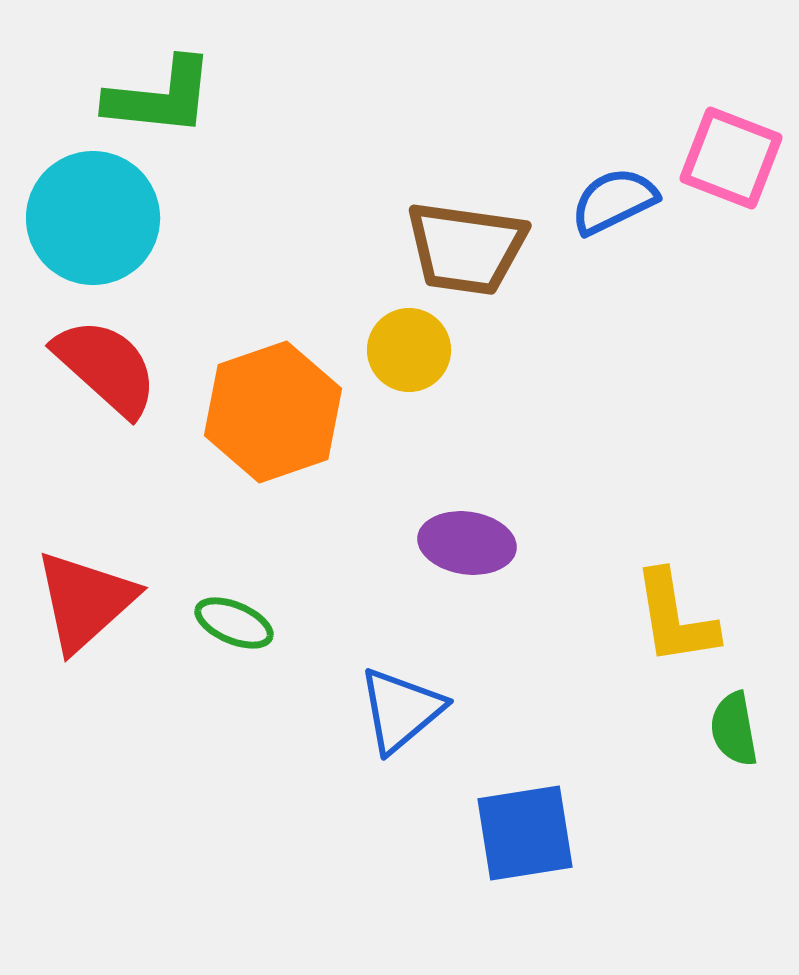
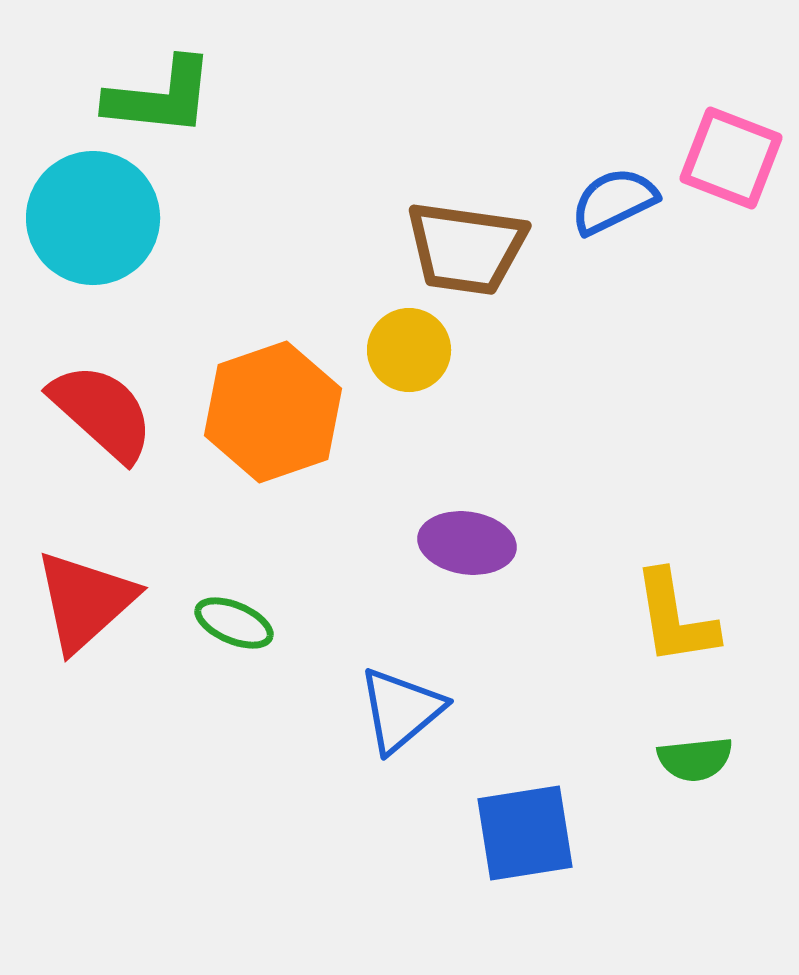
red semicircle: moved 4 px left, 45 px down
green semicircle: moved 39 px left, 30 px down; rotated 86 degrees counterclockwise
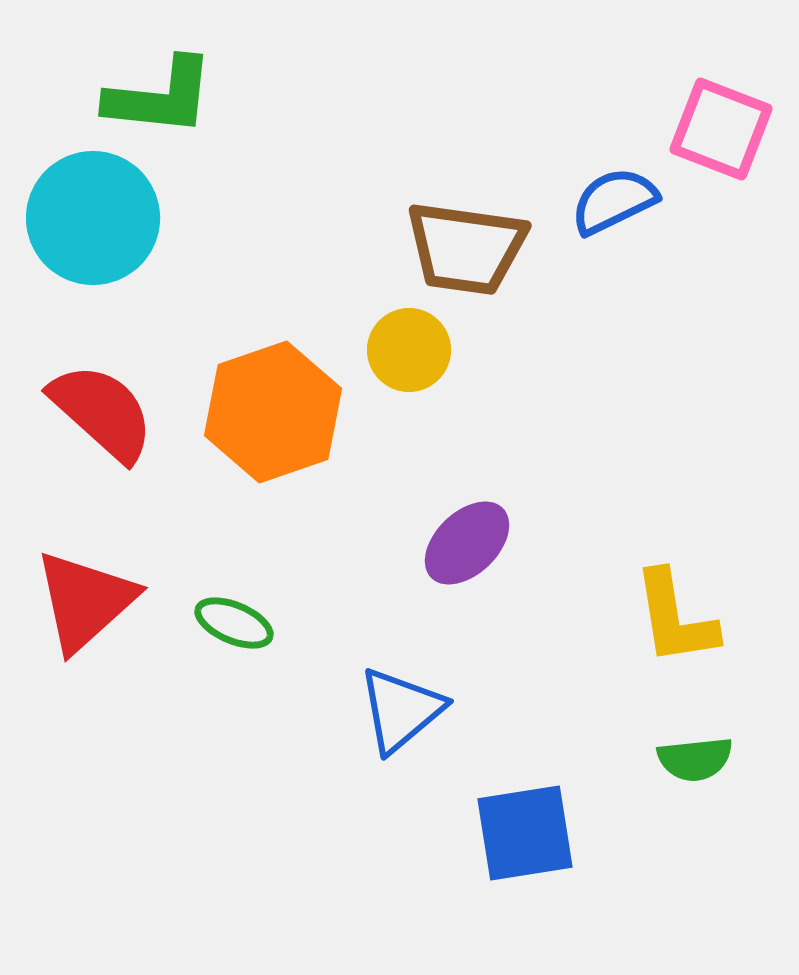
pink square: moved 10 px left, 29 px up
purple ellipse: rotated 52 degrees counterclockwise
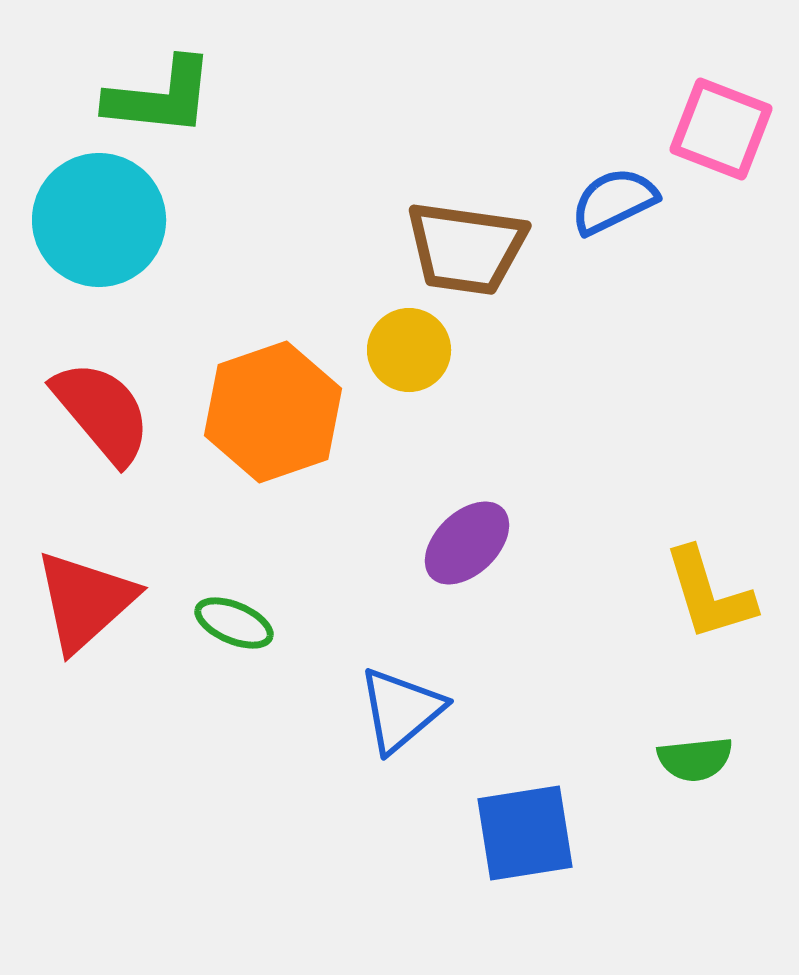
cyan circle: moved 6 px right, 2 px down
red semicircle: rotated 8 degrees clockwise
yellow L-shape: moved 34 px right, 24 px up; rotated 8 degrees counterclockwise
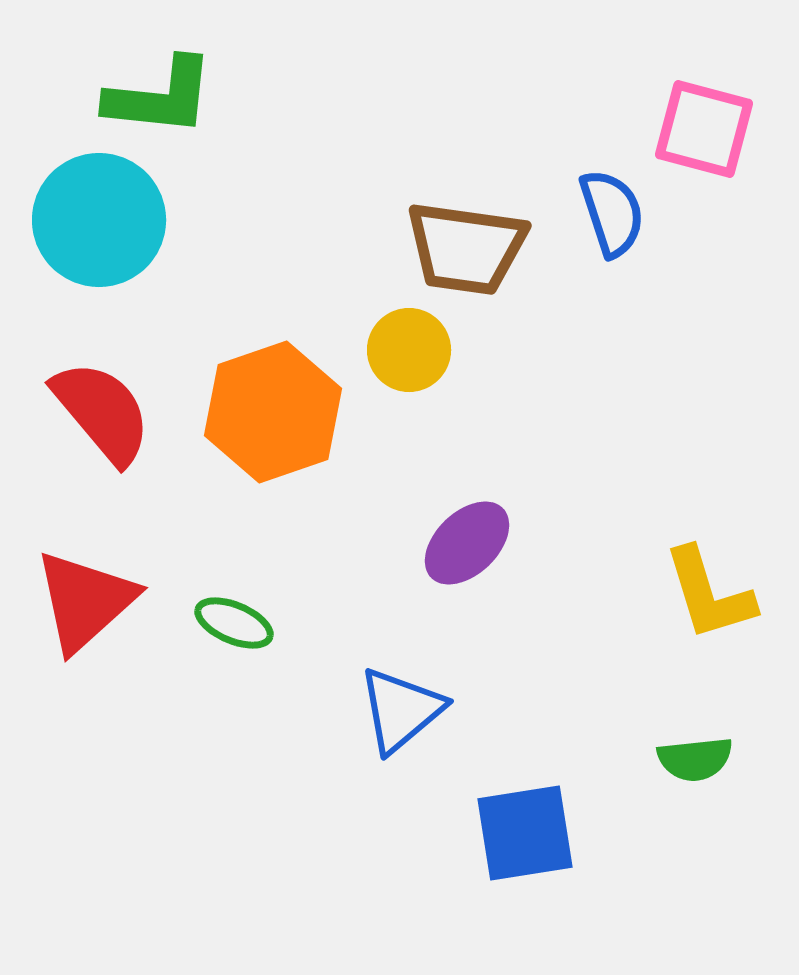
pink square: moved 17 px left; rotated 6 degrees counterclockwise
blue semicircle: moved 2 px left, 12 px down; rotated 98 degrees clockwise
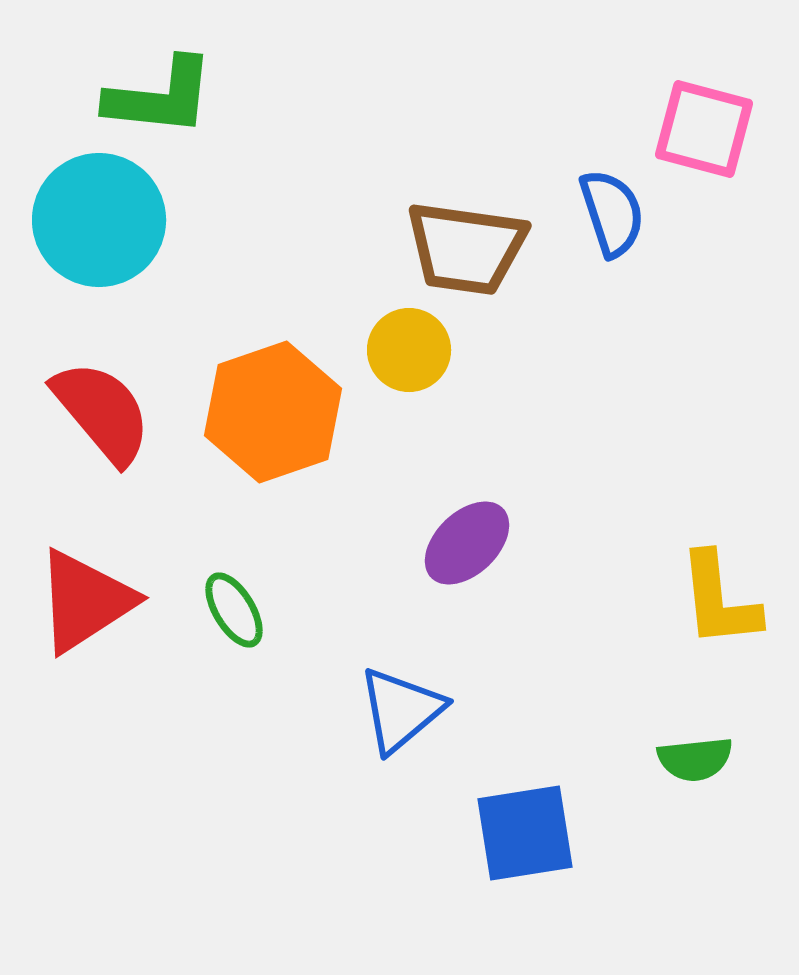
yellow L-shape: moved 10 px right, 6 px down; rotated 11 degrees clockwise
red triangle: rotated 9 degrees clockwise
green ellipse: moved 13 px up; rotated 36 degrees clockwise
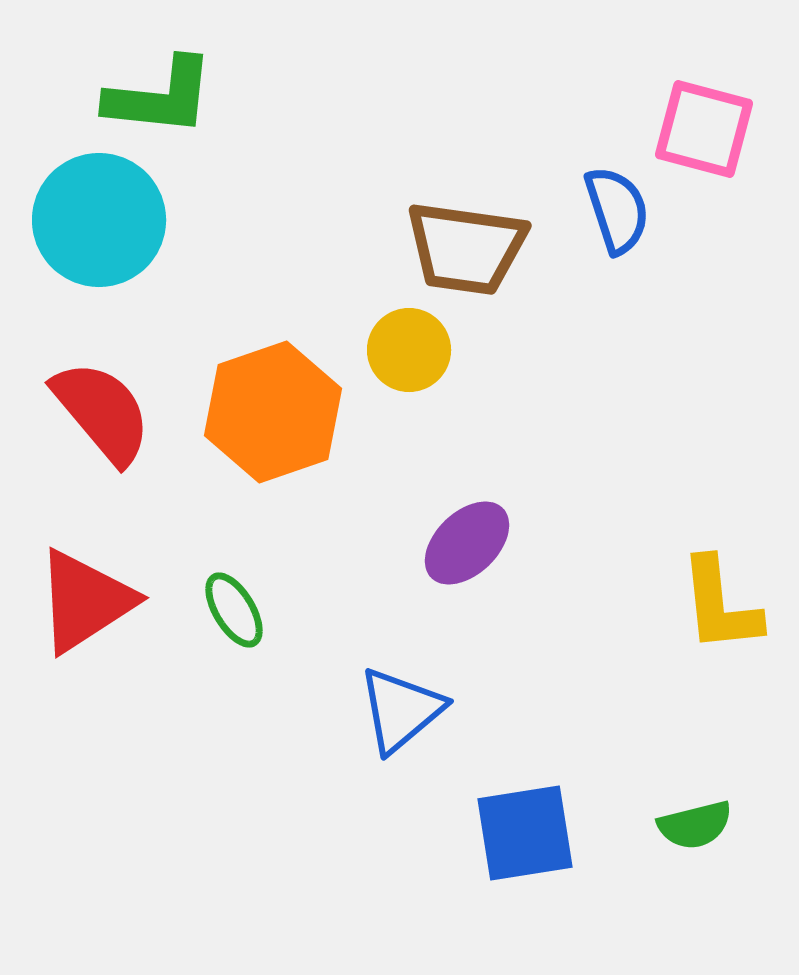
blue semicircle: moved 5 px right, 3 px up
yellow L-shape: moved 1 px right, 5 px down
green semicircle: moved 66 px down; rotated 8 degrees counterclockwise
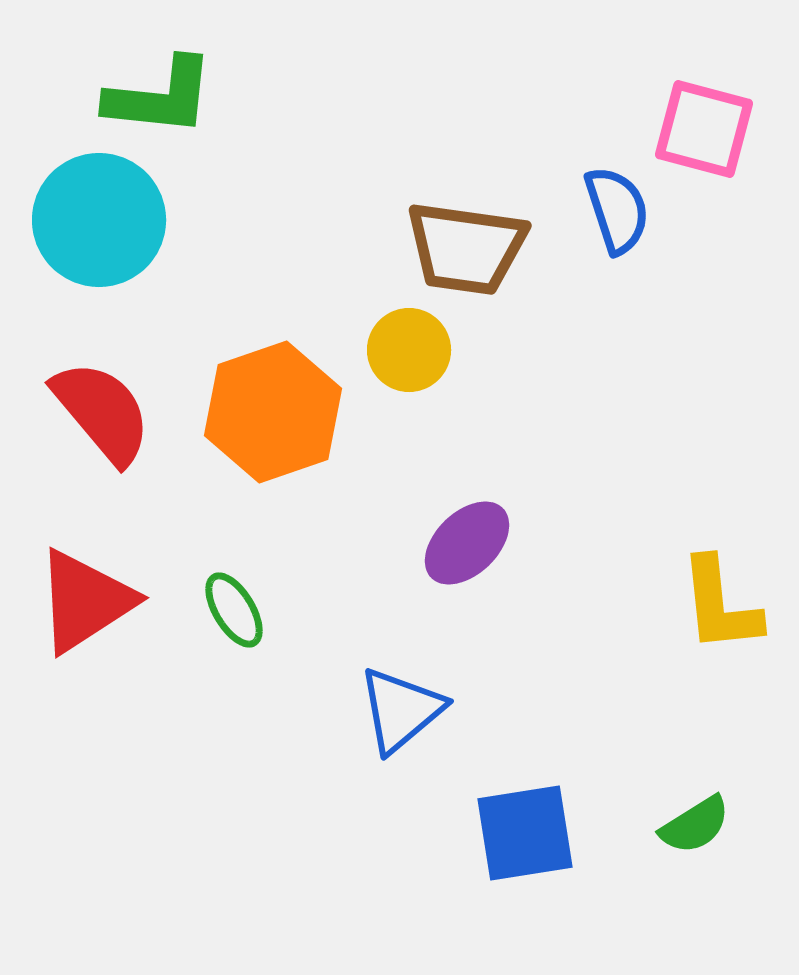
green semicircle: rotated 18 degrees counterclockwise
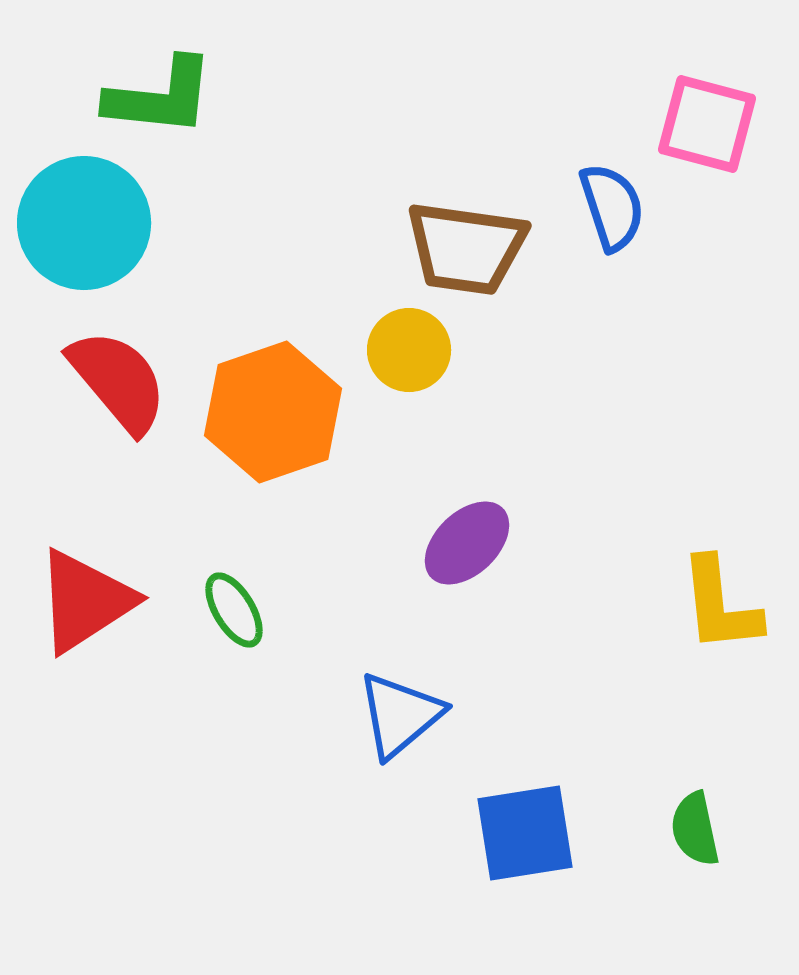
pink square: moved 3 px right, 5 px up
blue semicircle: moved 5 px left, 3 px up
cyan circle: moved 15 px left, 3 px down
red semicircle: moved 16 px right, 31 px up
blue triangle: moved 1 px left, 5 px down
green semicircle: moved 4 px down; rotated 110 degrees clockwise
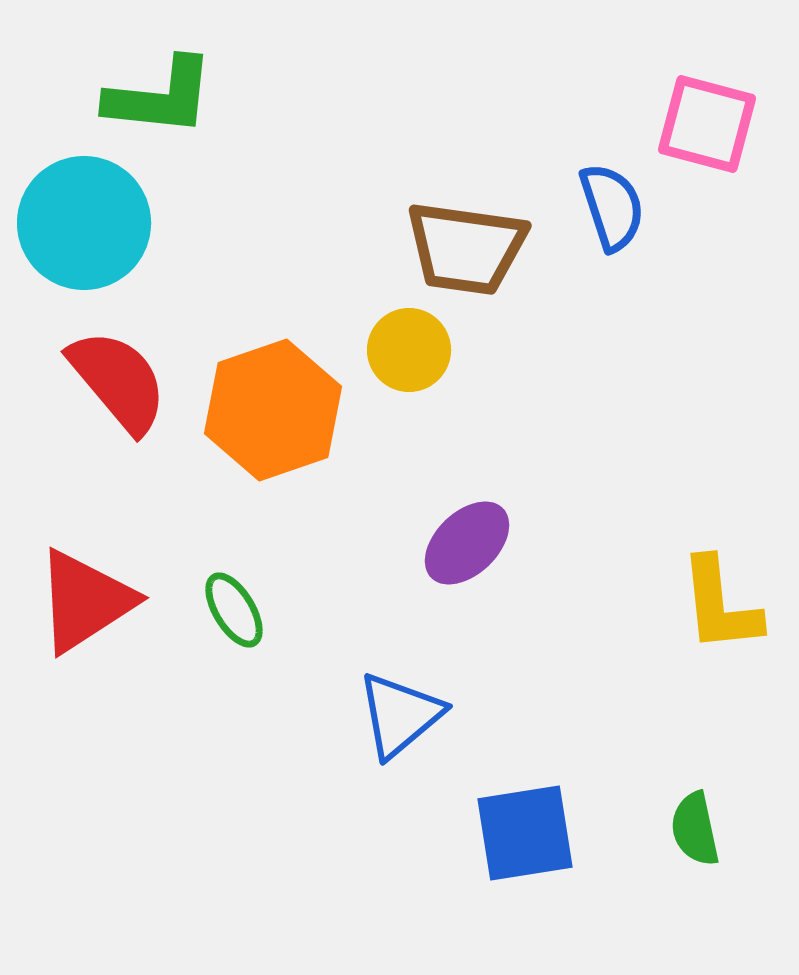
orange hexagon: moved 2 px up
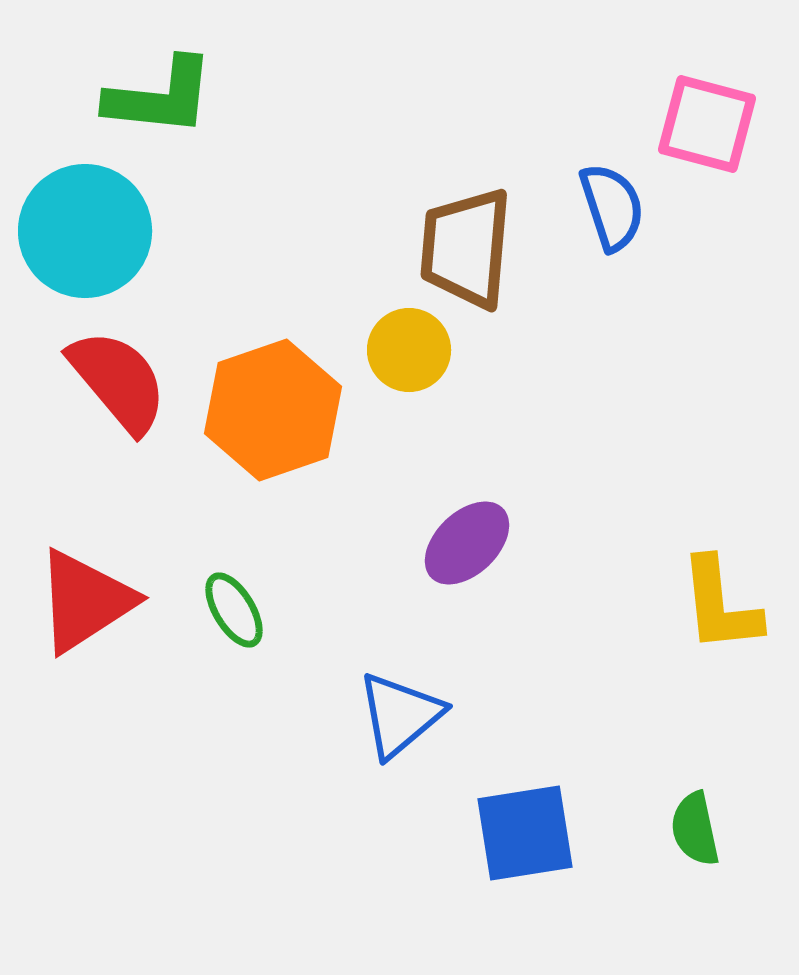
cyan circle: moved 1 px right, 8 px down
brown trapezoid: rotated 87 degrees clockwise
